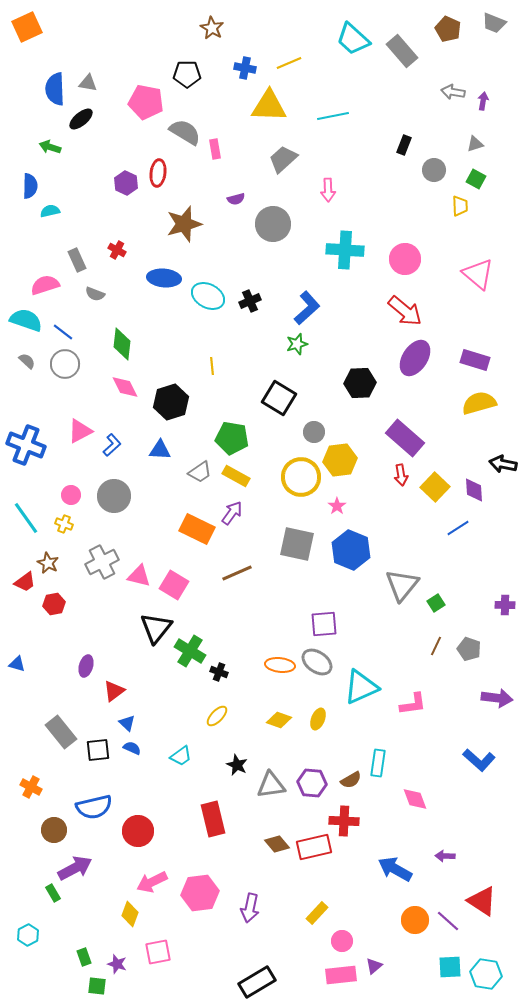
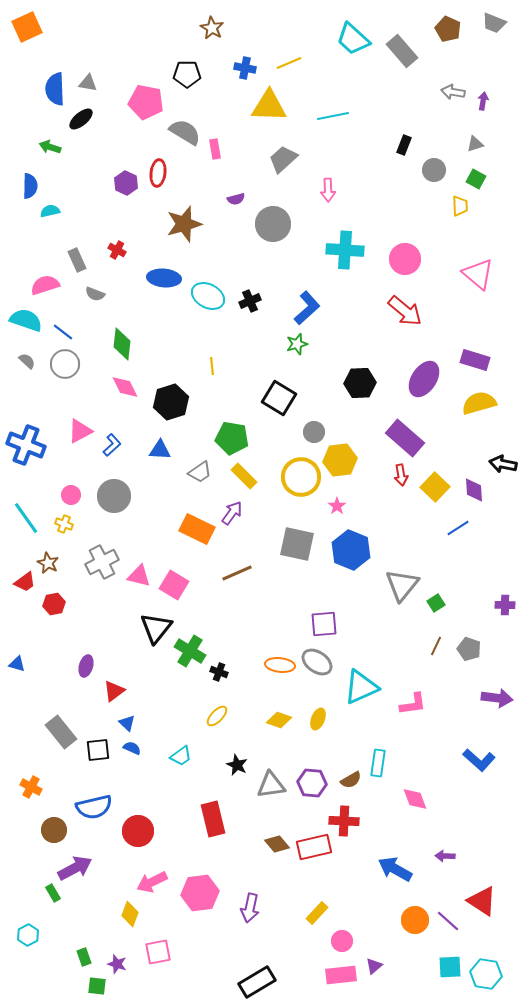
purple ellipse at (415, 358): moved 9 px right, 21 px down
yellow rectangle at (236, 476): moved 8 px right; rotated 16 degrees clockwise
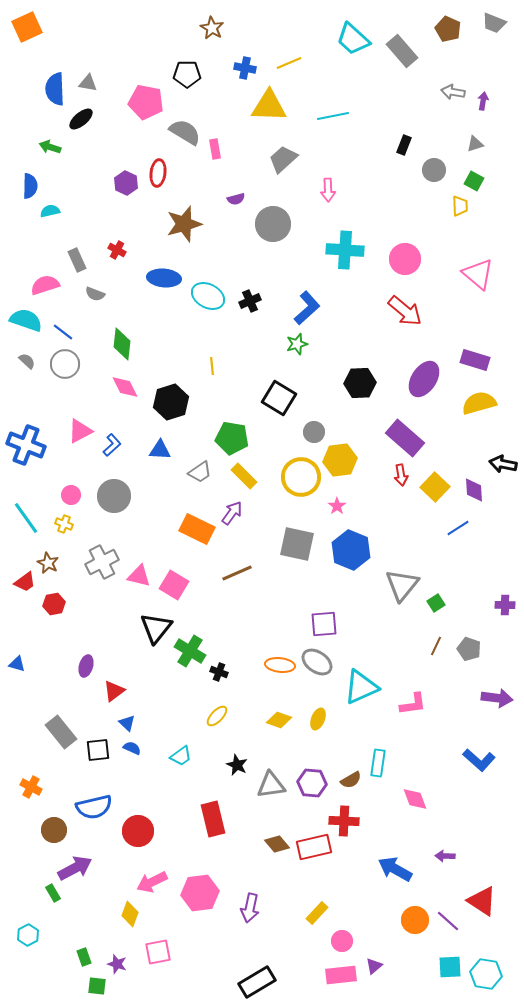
green square at (476, 179): moved 2 px left, 2 px down
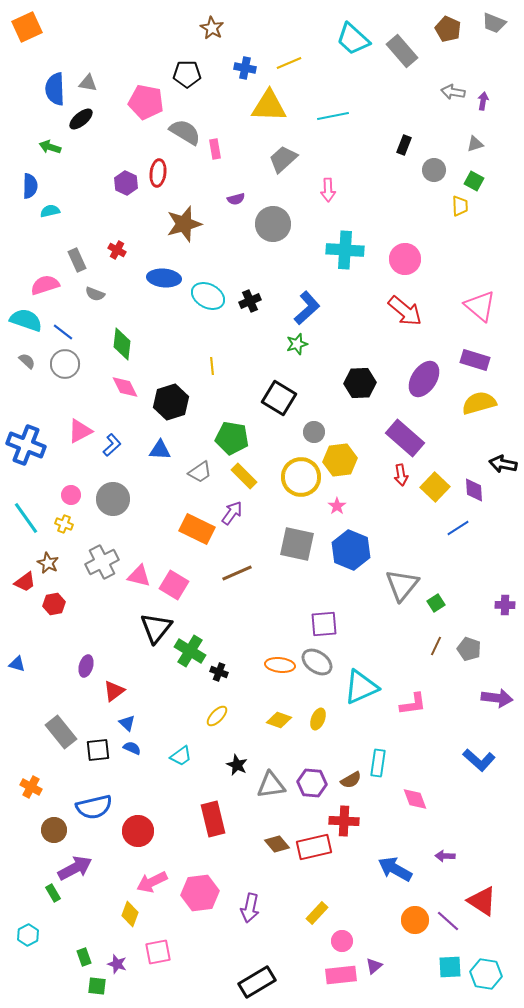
pink triangle at (478, 274): moved 2 px right, 32 px down
gray circle at (114, 496): moved 1 px left, 3 px down
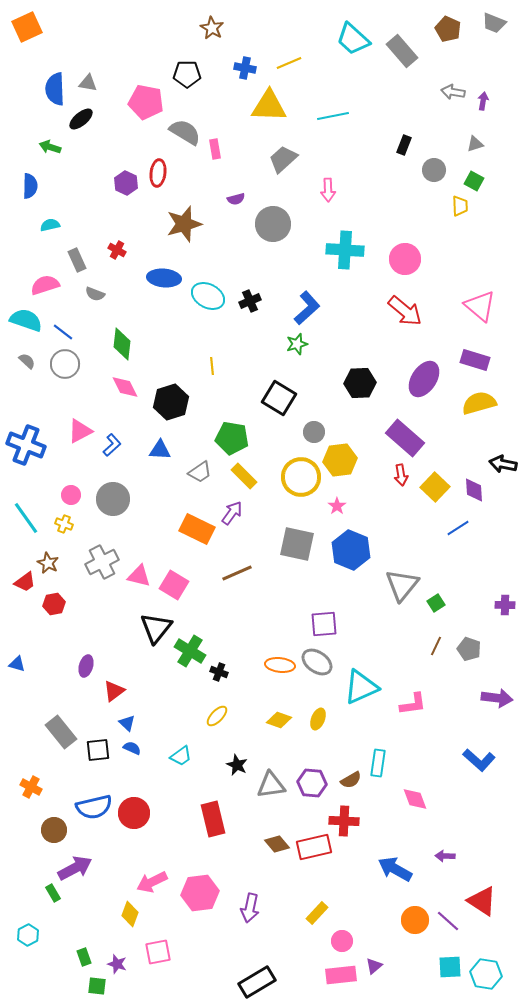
cyan semicircle at (50, 211): moved 14 px down
red circle at (138, 831): moved 4 px left, 18 px up
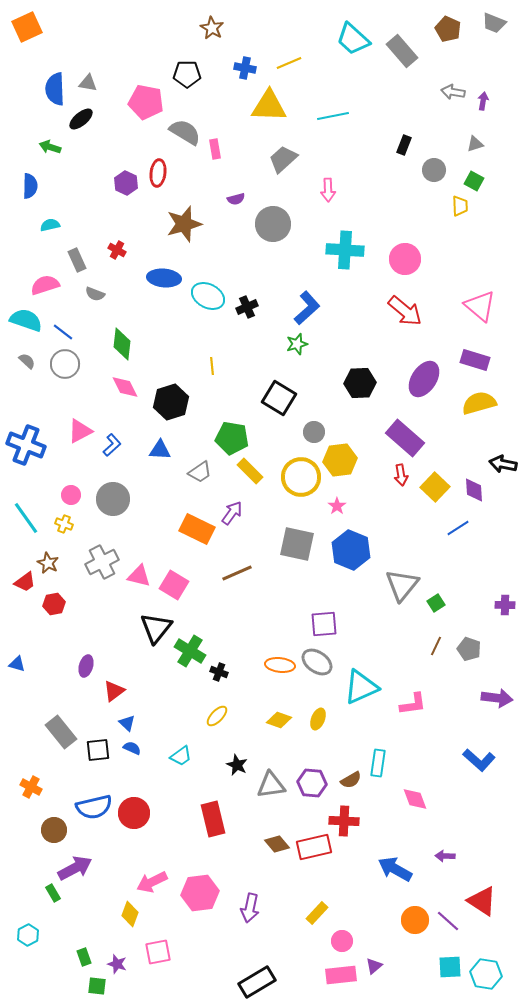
black cross at (250, 301): moved 3 px left, 6 px down
yellow rectangle at (244, 476): moved 6 px right, 5 px up
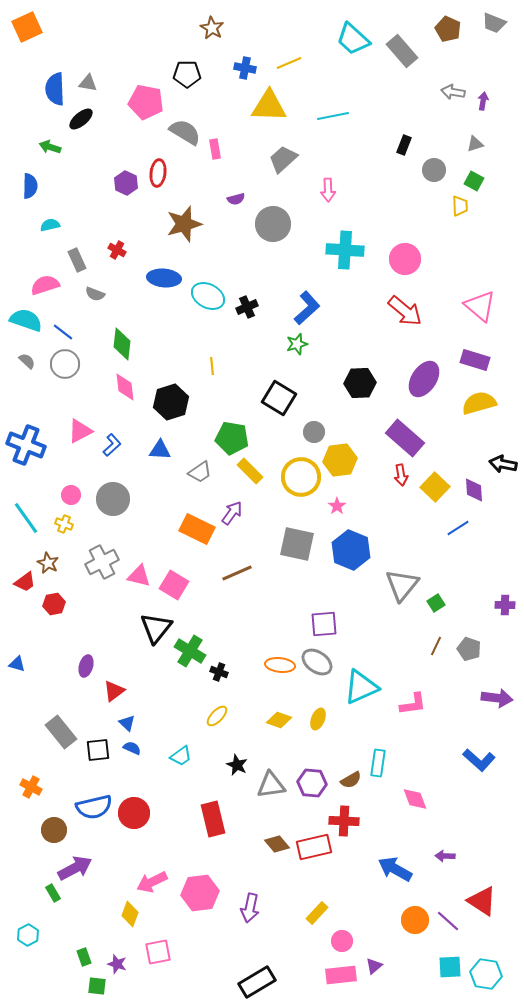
pink diamond at (125, 387): rotated 20 degrees clockwise
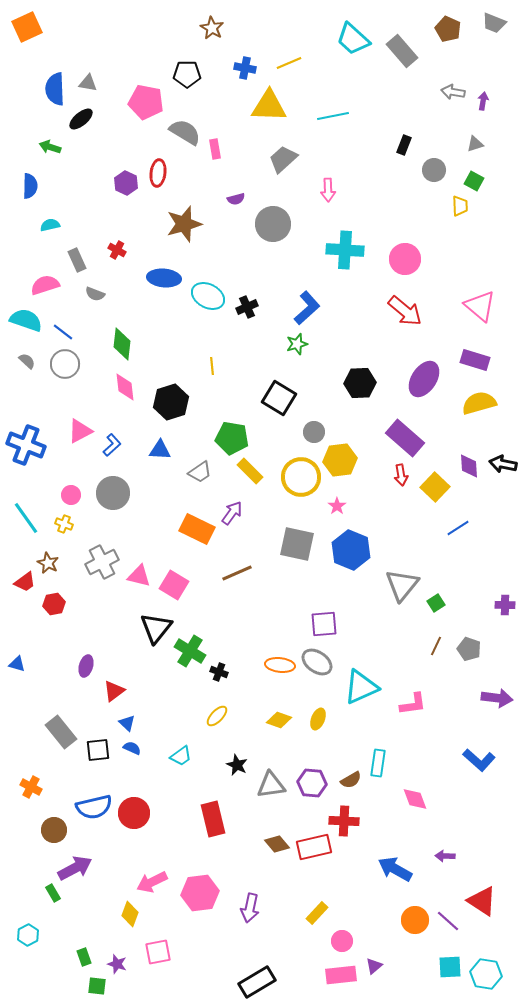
purple diamond at (474, 490): moved 5 px left, 24 px up
gray circle at (113, 499): moved 6 px up
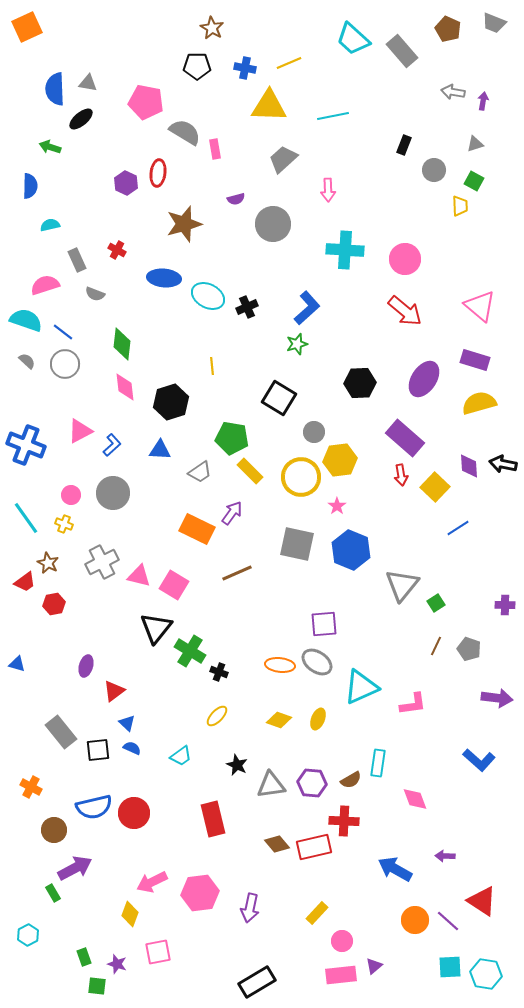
black pentagon at (187, 74): moved 10 px right, 8 px up
